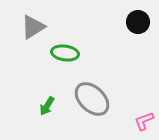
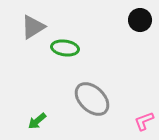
black circle: moved 2 px right, 2 px up
green ellipse: moved 5 px up
green arrow: moved 10 px left, 15 px down; rotated 18 degrees clockwise
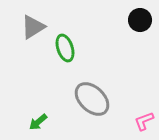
green ellipse: rotated 64 degrees clockwise
green arrow: moved 1 px right, 1 px down
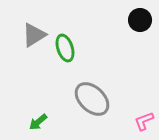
gray triangle: moved 1 px right, 8 px down
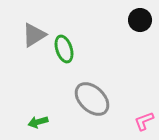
green ellipse: moved 1 px left, 1 px down
green arrow: rotated 24 degrees clockwise
